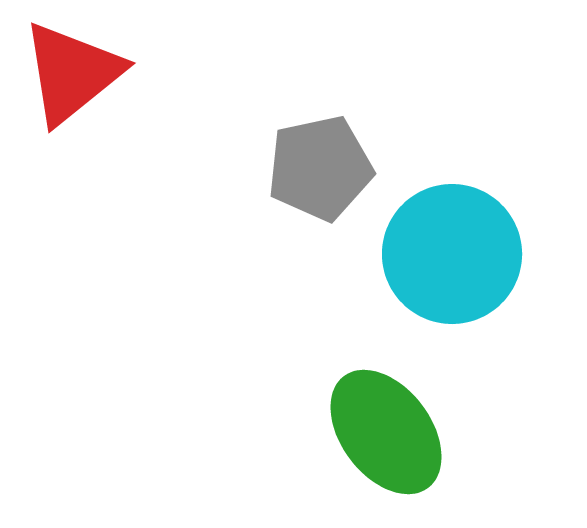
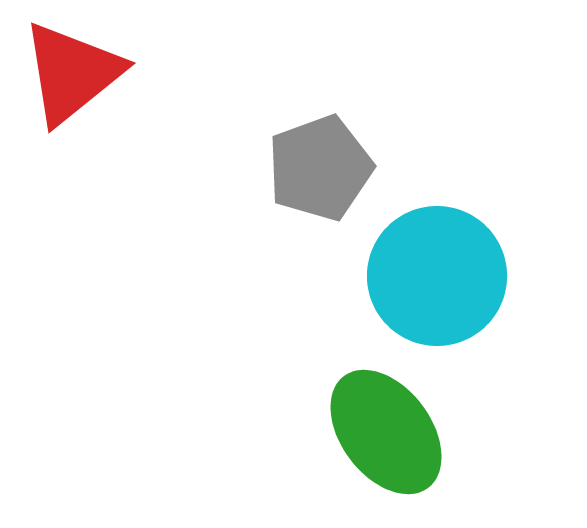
gray pentagon: rotated 8 degrees counterclockwise
cyan circle: moved 15 px left, 22 px down
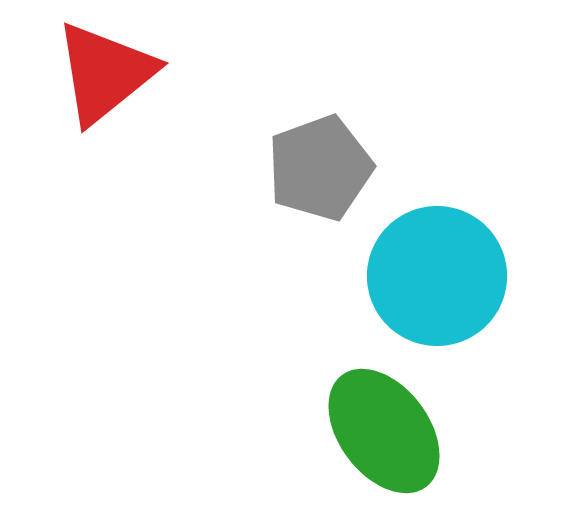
red triangle: moved 33 px right
green ellipse: moved 2 px left, 1 px up
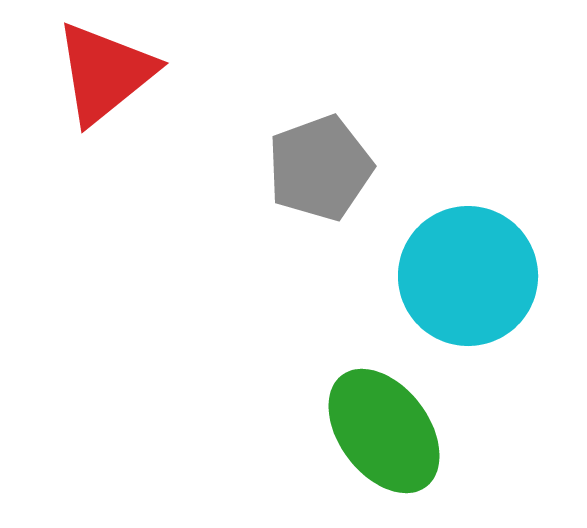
cyan circle: moved 31 px right
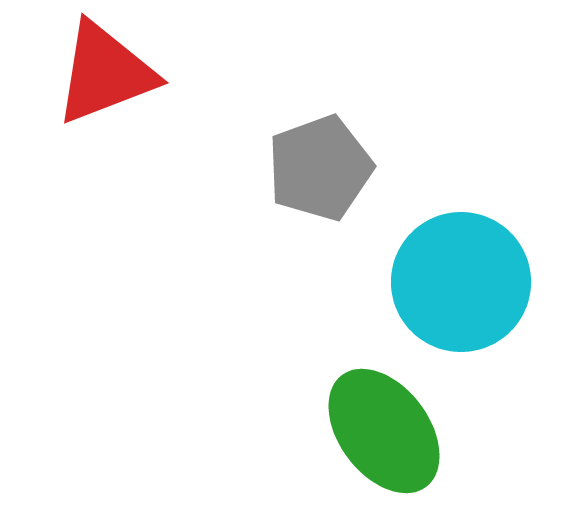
red triangle: rotated 18 degrees clockwise
cyan circle: moved 7 px left, 6 px down
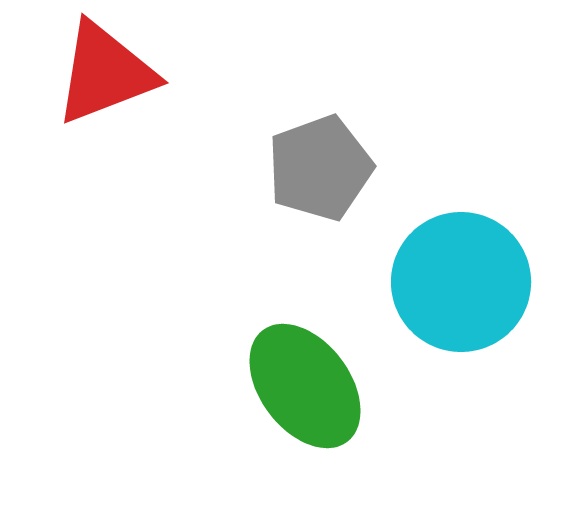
green ellipse: moved 79 px left, 45 px up
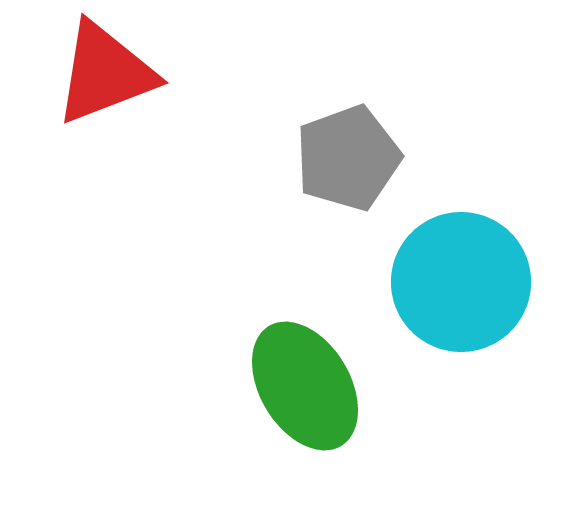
gray pentagon: moved 28 px right, 10 px up
green ellipse: rotated 6 degrees clockwise
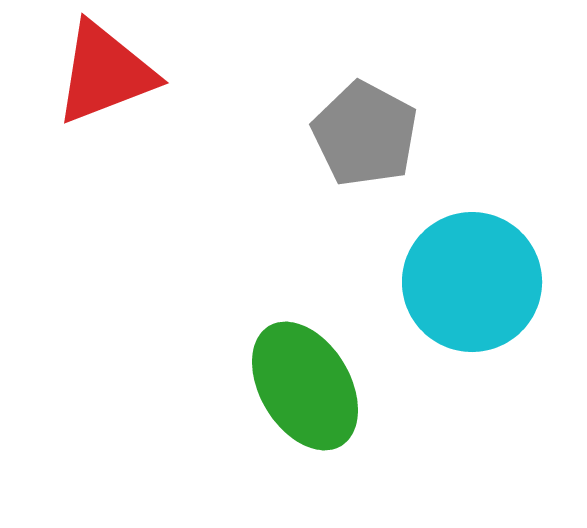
gray pentagon: moved 17 px right, 24 px up; rotated 24 degrees counterclockwise
cyan circle: moved 11 px right
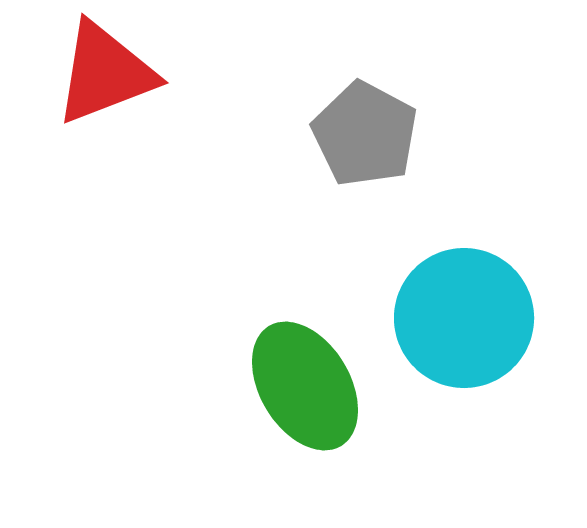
cyan circle: moved 8 px left, 36 px down
